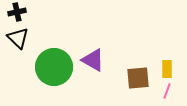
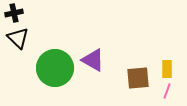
black cross: moved 3 px left, 1 px down
green circle: moved 1 px right, 1 px down
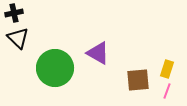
purple triangle: moved 5 px right, 7 px up
yellow rectangle: rotated 18 degrees clockwise
brown square: moved 2 px down
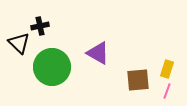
black cross: moved 26 px right, 13 px down
black triangle: moved 1 px right, 5 px down
green circle: moved 3 px left, 1 px up
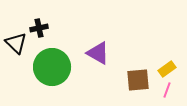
black cross: moved 1 px left, 2 px down
black triangle: moved 3 px left
yellow rectangle: rotated 36 degrees clockwise
pink line: moved 1 px up
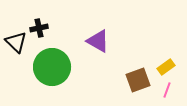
black triangle: moved 1 px up
purple triangle: moved 12 px up
yellow rectangle: moved 1 px left, 2 px up
brown square: rotated 15 degrees counterclockwise
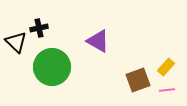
yellow rectangle: rotated 12 degrees counterclockwise
pink line: rotated 63 degrees clockwise
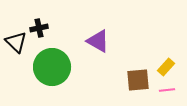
brown square: rotated 15 degrees clockwise
